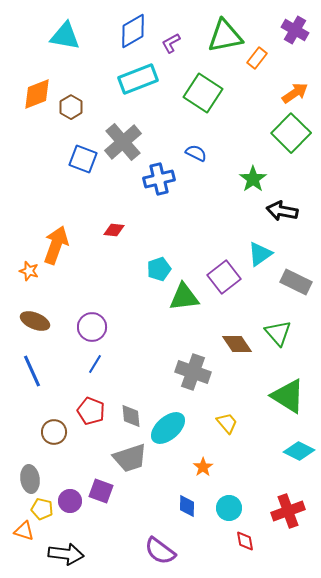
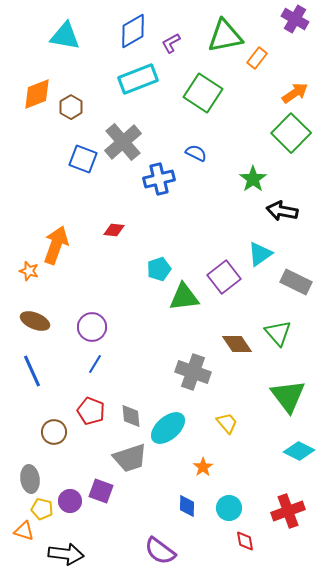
purple cross at (295, 30): moved 11 px up
green triangle at (288, 396): rotated 21 degrees clockwise
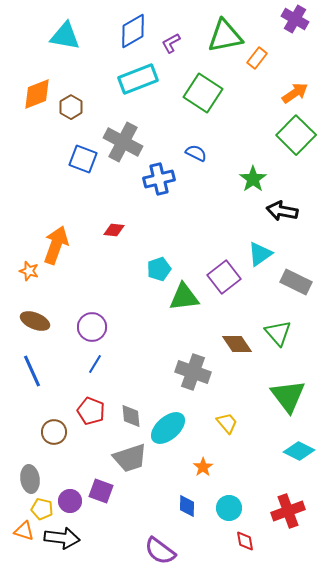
green square at (291, 133): moved 5 px right, 2 px down
gray cross at (123, 142): rotated 21 degrees counterclockwise
black arrow at (66, 554): moved 4 px left, 16 px up
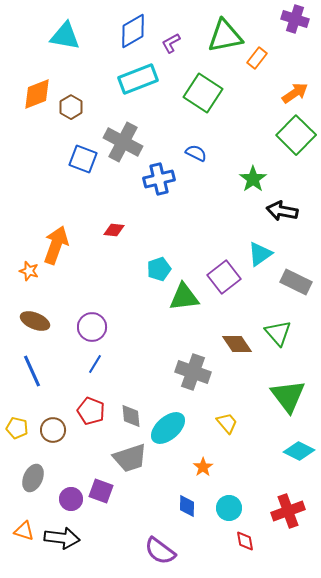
purple cross at (295, 19): rotated 12 degrees counterclockwise
brown circle at (54, 432): moved 1 px left, 2 px up
gray ellipse at (30, 479): moved 3 px right, 1 px up; rotated 32 degrees clockwise
purple circle at (70, 501): moved 1 px right, 2 px up
yellow pentagon at (42, 509): moved 25 px left, 81 px up
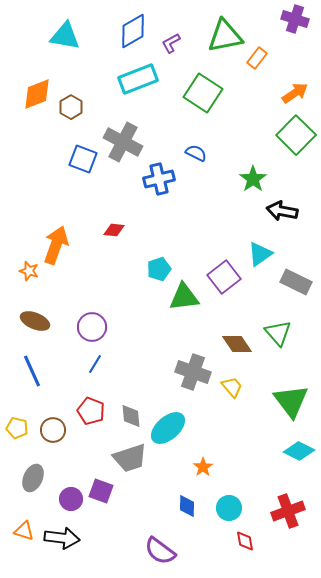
green triangle at (288, 396): moved 3 px right, 5 px down
yellow trapezoid at (227, 423): moved 5 px right, 36 px up
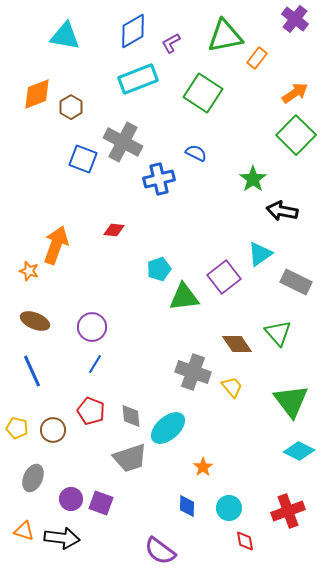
purple cross at (295, 19): rotated 20 degrees clockwise
purple square at (101, 491): moved 12 px down
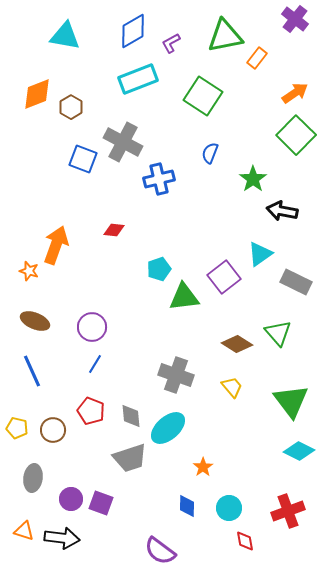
green square at (203, 93): moved 3 px down
blue semicircle at (196, 153): moved 14 px right; rotated 95 degrees counterclockwise
brown diamond at (237, 344): rotated 24 degrees counterclockwise
gray cross at (193, 372): moved 17 px left, 3 px down
gray ellipse at (33, 478): rotated 16 degrees counterclockwise
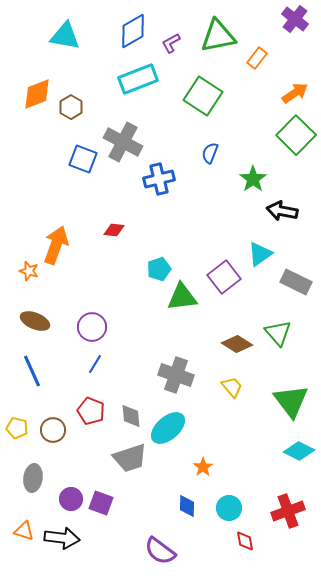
green triangle at (225, 36): moved 7 px left
green triangle at (184, 297): moved 2 px left
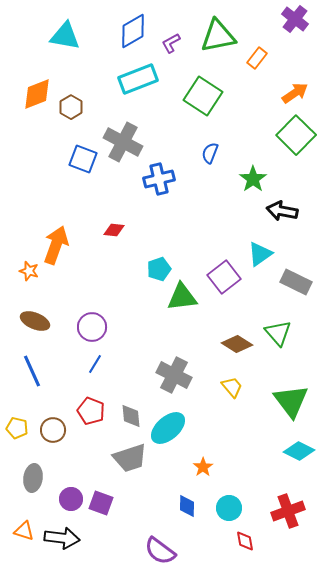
gray cross at (176, 375): moved 2 px left; rotated 8 degrees clockwise
